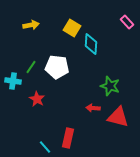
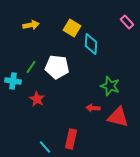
red rectangle: moved 3 px right, 1 px down
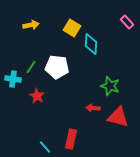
cyan cross: moved 2 px up
red star: moved 3 px up
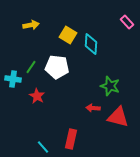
yellow square: moved 4 px left, 7 px down
cyan line: moved 2 px left
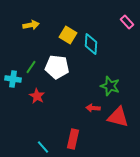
red rectangle: moved 2 px right
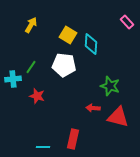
yellow arrow: rotated 49 degrees counterclockwise
white pentagon: moved 7 px right, 2 px up
cyan cross: rotated 14 degrees counterclockwise
red star: rotated 14 degrees counterclockwise
cyan line: rotated 48 degrees counterclockwise
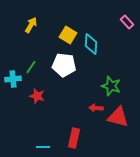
green star: moved 1 px right
red arrow: moved 3 px right
red rectangle: moved 1 px right, 1 px up
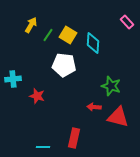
cyan diamond: moved 2 px right, 1 px up
green line: moved 17 px right, 32 px up
red arrow: moved 2 px left, 1 px up
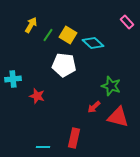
cyan diamond: rotated 50 degrees counterclockwise
red arrow: rotated 48 degrees counterclockwise
